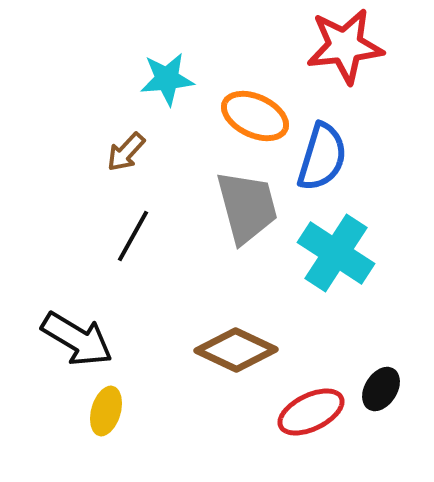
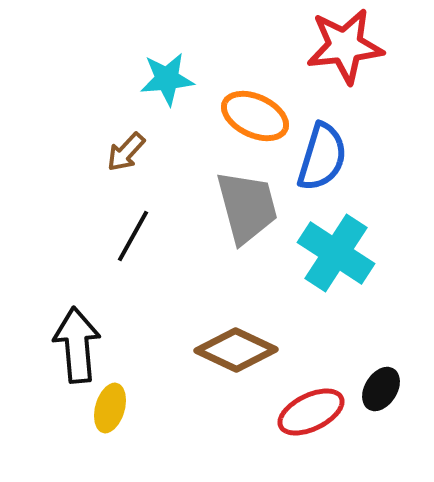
black arrow: moved 6 px down; rotated 126 degrees counterclockwise
yellow ellipse: moved 4 px right, 3 px up
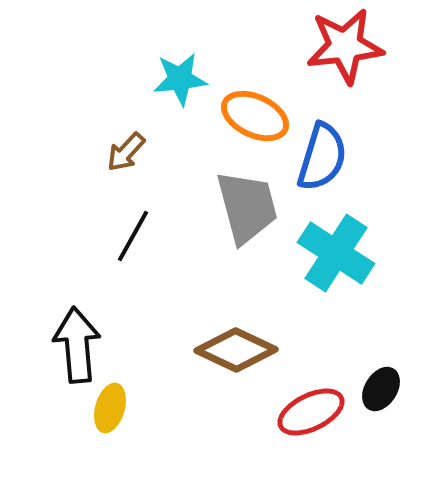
cyan star: moved 13 px right
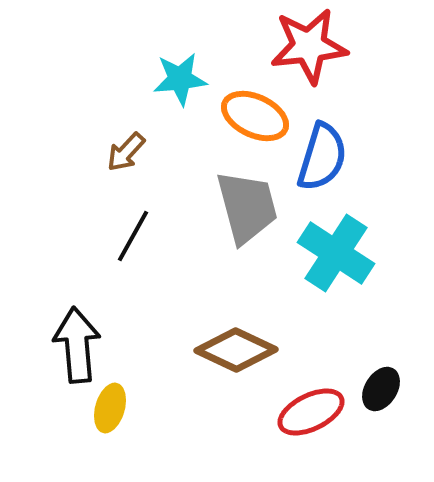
red star: moved 36 px left
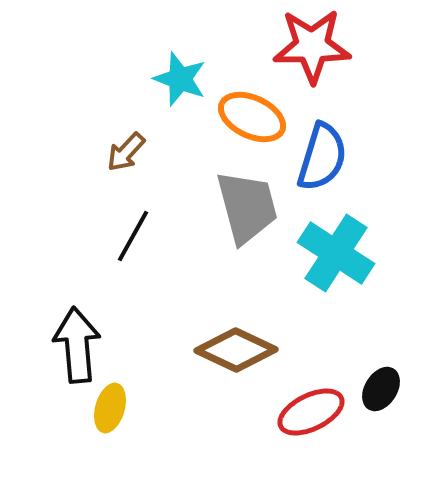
red star: moved 3 px right; rotated 6 degrees clockwise
cyan star: rotated 26 degrees clockwise
orange ellipse: moved 3 px left, 1 px down
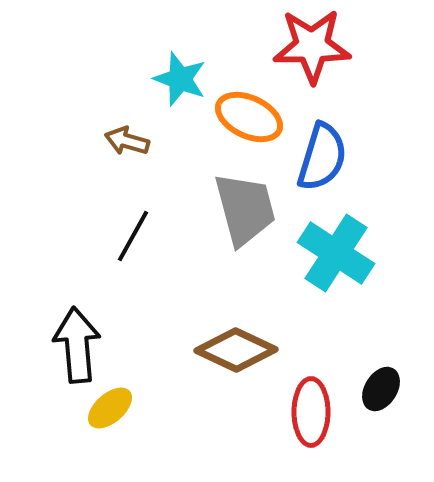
orange ellipse: moved 3 px left
brown arrow: moved 1 px right, 11 px up; rotated 63 degrees clockwise
gray trapezoid: moved 2 px left, 2 px down
yellow ellipse: rotated 33 degrees clockwise
red ellipse: rotated 64 degrees counterclockwise
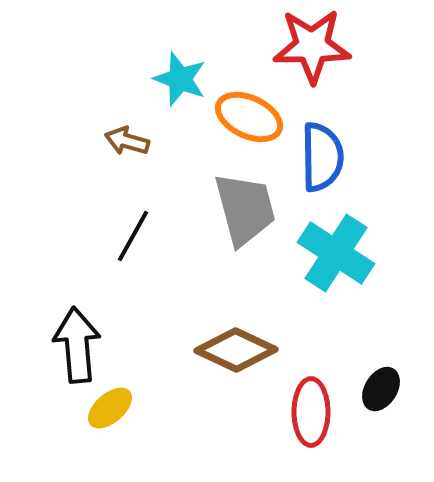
blue semicircle: rotated 18 degrees counterclockwise
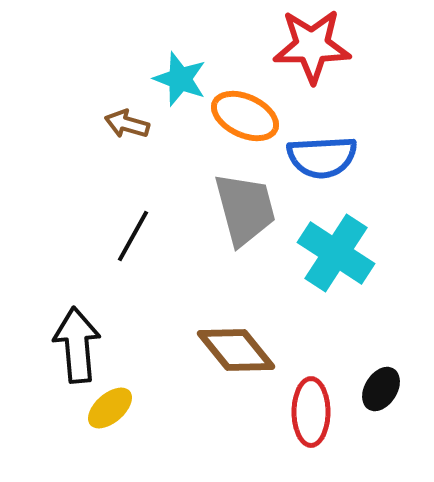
orange ellipse: moved 4 px left, 1 px up
brown arrow: moved 17 px up
blue semicircle: rotated 88 degrees clockwise
brown diamond: rotated 26 degrees clockwise
